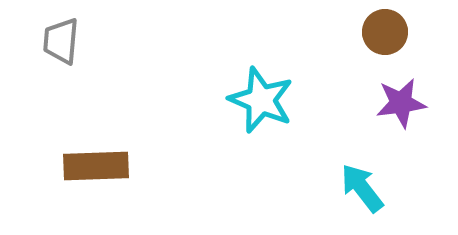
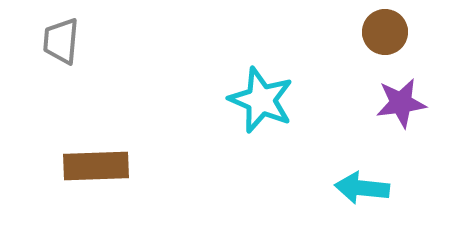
cyan arrow: rotated 46 degrees counterclockwise
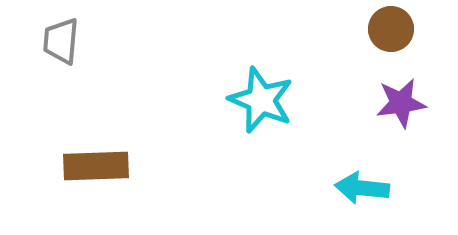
brown circle: moved 6 px right, 3 px up
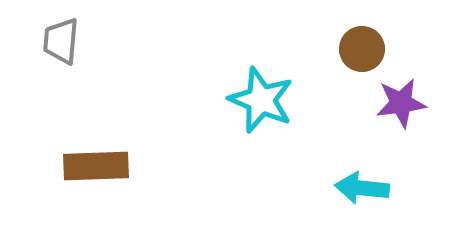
brown circle: moved 29 px left, 20 px down
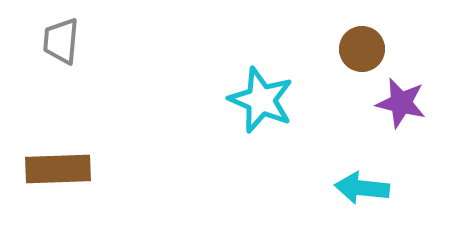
purple star: rotated 21 degrees clockwise
brown rectangle: moved 38 px left, 3 px down
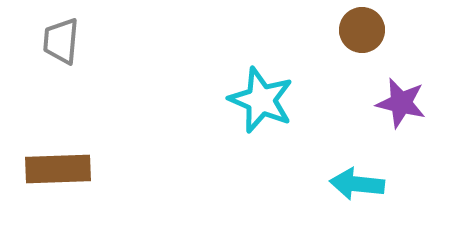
brown circle: moved 19 px up
cyan arrow: moved 5 px left, 4 px up
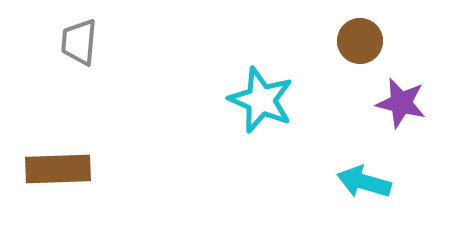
brown circle: moved 2 px left, 11 px down
gray trapezoid: moved 18 px right, 1 px down
cyan arrow: moved 7 px right, 2 px up; rotated 10 degrees clockwise
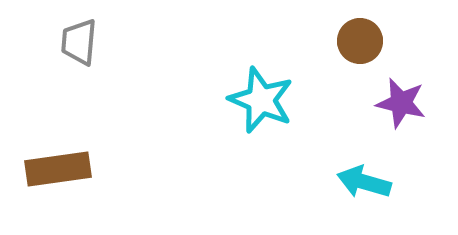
brown rectangle: rotated 6 degrees counterclockwise
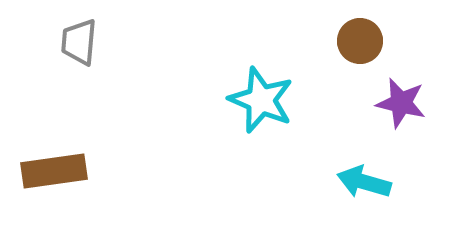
brown rectangle: moved 4 px left, 2 px down
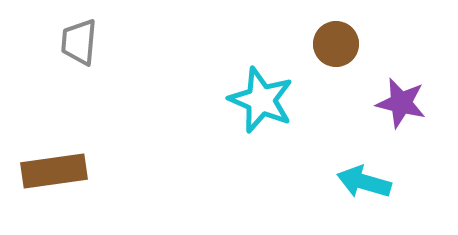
brown circle: moved 24 px left, 3 px down
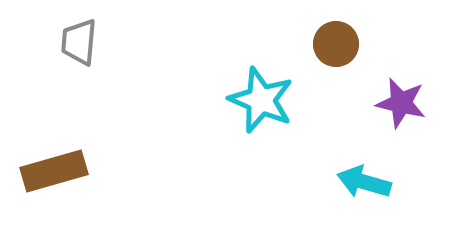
brown rectangle: rotated 8 degrees counterclockwise
